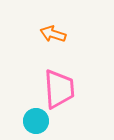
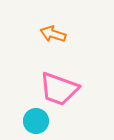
pink trapezoid: rotated 114 degrees clockwise
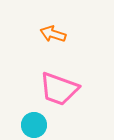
cyan circle: moved 2 px left, 4 px down
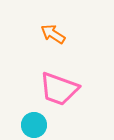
orange arrow: rotated 15 degrees clockwise
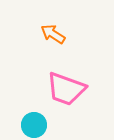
pink trapezoid: moved 7 px right
